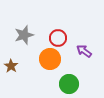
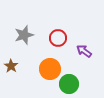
orange circle: moved 10 px down
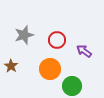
red circle: moved 1 px left, 2 px down
green circle: moved 3 px right, 2 px down
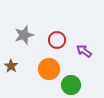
orange circle: moved 1 px left
green circle: moved 1 px left, 1 px up
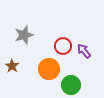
red circle: moved 6 px right, 6 px down
purple arrow: rotated 14 degrees clockwise
brown star: moved 1 px right
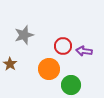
purple arrow: rotated 42 degrees counterclockwise
brown star: moved 2 px left, 2 px up
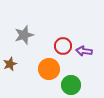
brown star: rotated 16 degrees clockwise
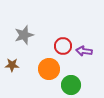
brown star: moved 2 px right, 1 px down; rotated 24 degrees clockwise
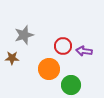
brown star: moved 7 px up
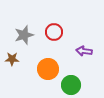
red circle: moved 9 px left, 14 px up
brown star: moved 1 px down
orange circle: moved 1 px left
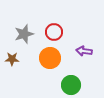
gray star: moved 1 px up
orange circle: moved 2 px right, 11 px up
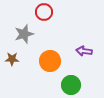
red circle: moved 10 px left, 20 px up
orange circle: moved 3 px down
